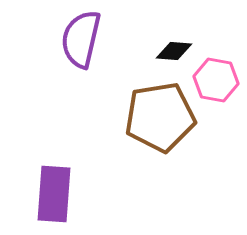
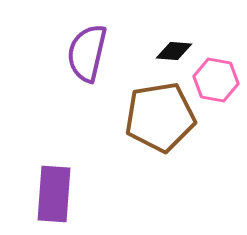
purple semicircle: moved 6 px right, 14 px down
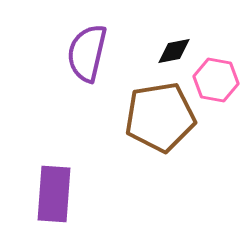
black diamond: rotated 15 degrees counterclockwise
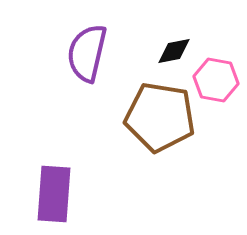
brown pentagon: rotated 18 degrees clockwise
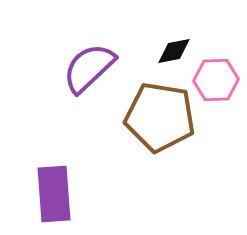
purple semicircle: moved 2 px right, 15 px down; rotated 34 degrees clockwise
pink hexagon: rotated 12 degrees counterclockwise
purple rectangle: rotated 8 degrees counterclockwise
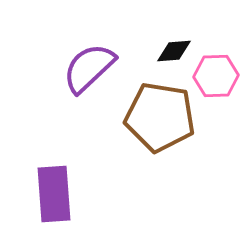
black diamond: rotated 6 degrees clockwise
pink hexagon: moved 4 px up
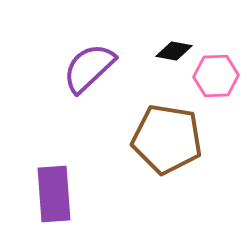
black diamond: rotated 15 degrees clockwise
brown pentagon: moved 7 px right, 22 px down
